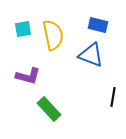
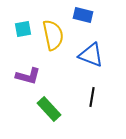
blue rectangle: moved 15 px left, 10 px up
black line: moved 21 px left
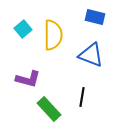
blue rectangle: moved 12 px right, 2 px down
cyan square: rotated 30 degrees counterclockwise
yellow semicircle: rotated 12 degrees clockwise
purple L-shape: moved 3 px down
black line: moved 10 px left
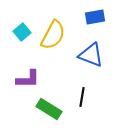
blue rectangle: rotated 24 degrees counterclockwise
cyan square: moved 1 px left, 3 px down
yellow semicircle: rotated 28 degrees clockwise
purple L-shape: rotated 15 degrees counterclockwise
green rectangle: rotated 15 degrees counterclockwise
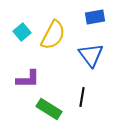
blue triangle: rotated 32 degrees clockwise
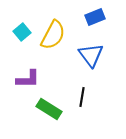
blue rectangle: rotated 12 degrees counterclockwise
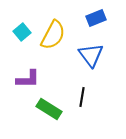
blue rectangle: moved 1 px right, 1 px down
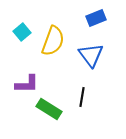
yellow semicircle: moved 6 px down; rotated 8 degrees counterclockwise
purple L-shape: moved 1 px left, 5 px down
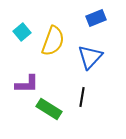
blue triangle: moved 1 px left, 2 px down; rotated 20 degrees clockwise
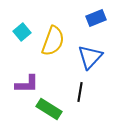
black line: moved 2 px left, 5 px up
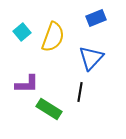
yellow semicircle: moved 4 px up
blue triangle: moved 1 px right, 1 px down
